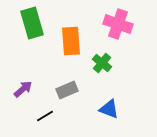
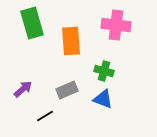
pink cross: moved 2 px left, 1 px down; rotated 12 degrees counterclockwise
green cross: moved 2 px right, 8 px down; rotated 24 degrees counterclockwise
blue triangle: moved 6 px left, 10 px up
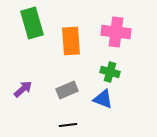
pink cross: moved 7 px down
green cross: moved 6 px right, 1 px down
black line: moved 23 px right, 9 px down; rotated 24 degrees clockwise
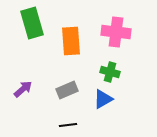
blue triangle: rotated 50 degrees counterclockwise
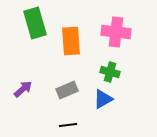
green rectangle: moved 3 px right
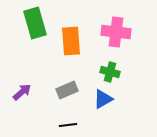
purple arrow: moved 1 px left, 3 px down
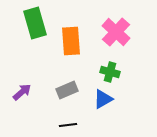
pink cross: rotated 36 degrees clockwise
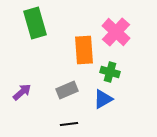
orange rectangle: moved 13 px right, 9 px down
black line: moved 1 px right, 1 px up
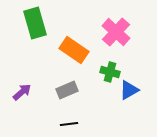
orange rectangle: moved 10 px left; rotated 52 degrees counterclockwise
blue triangle: moved 26 px right, 9 px up
